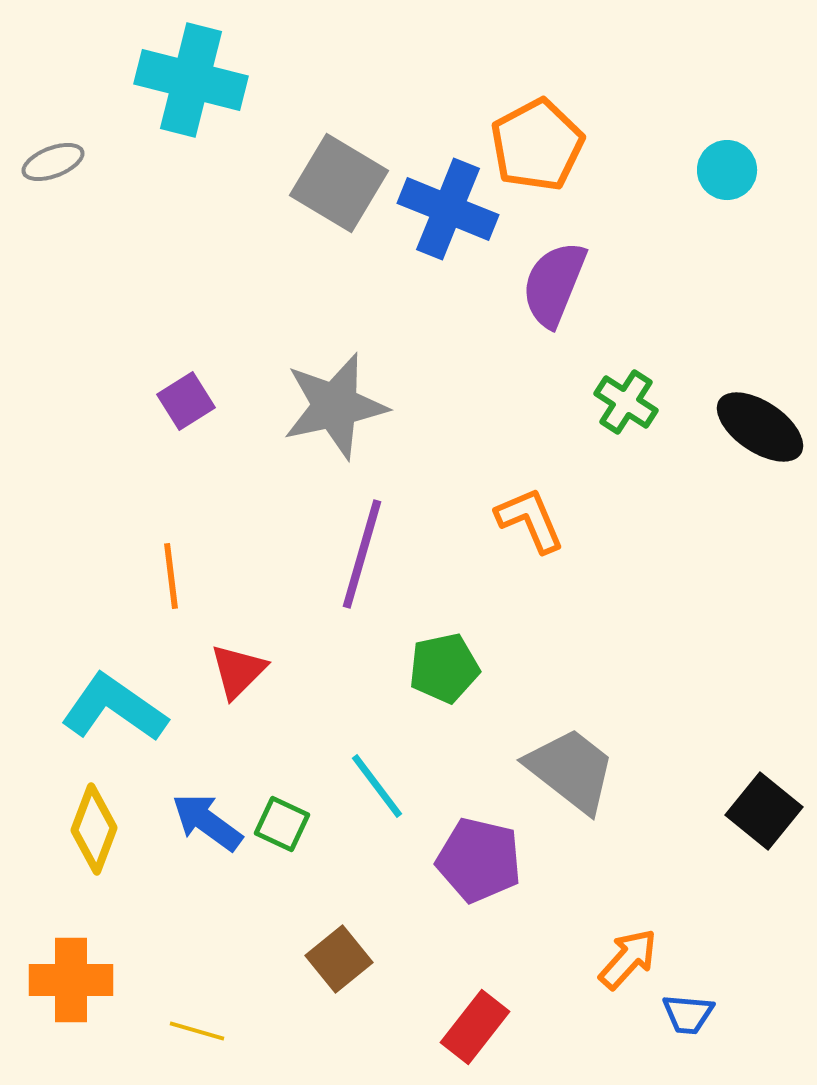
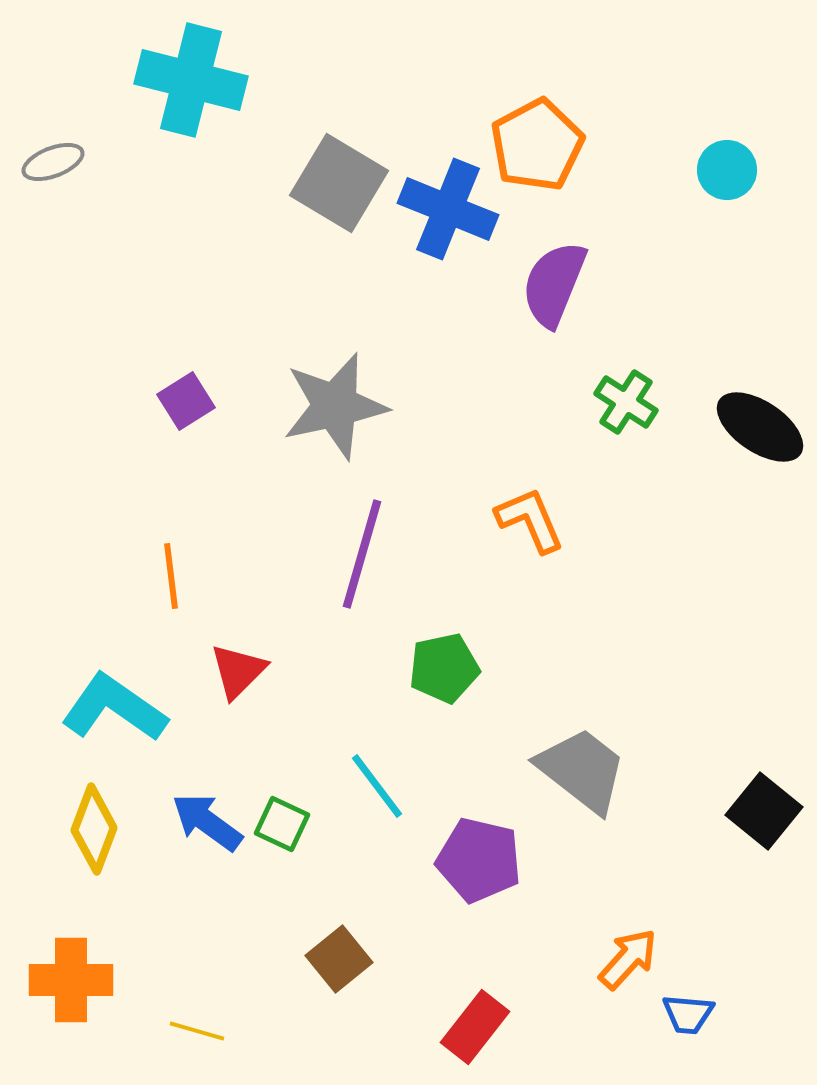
gray trapezoid: moved 11 px right
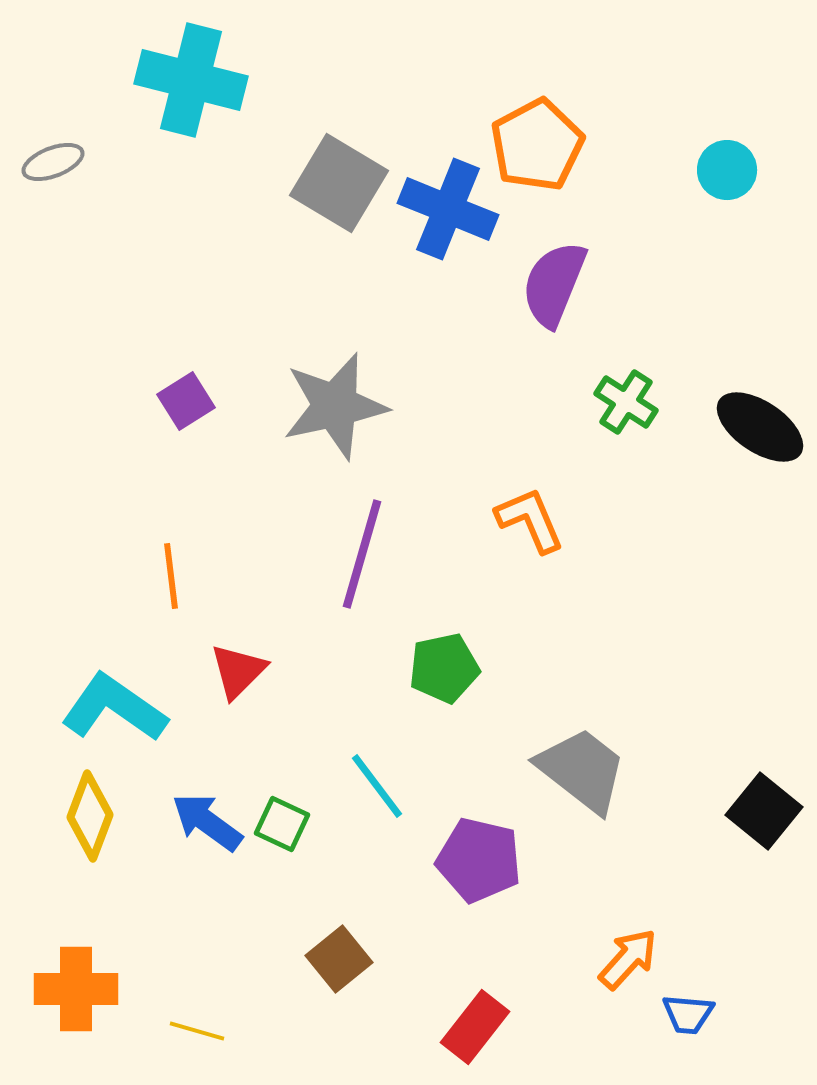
yellow diamond: moved 4 px left, 13 px up
orange cross: moved 5 px right, 9 px down
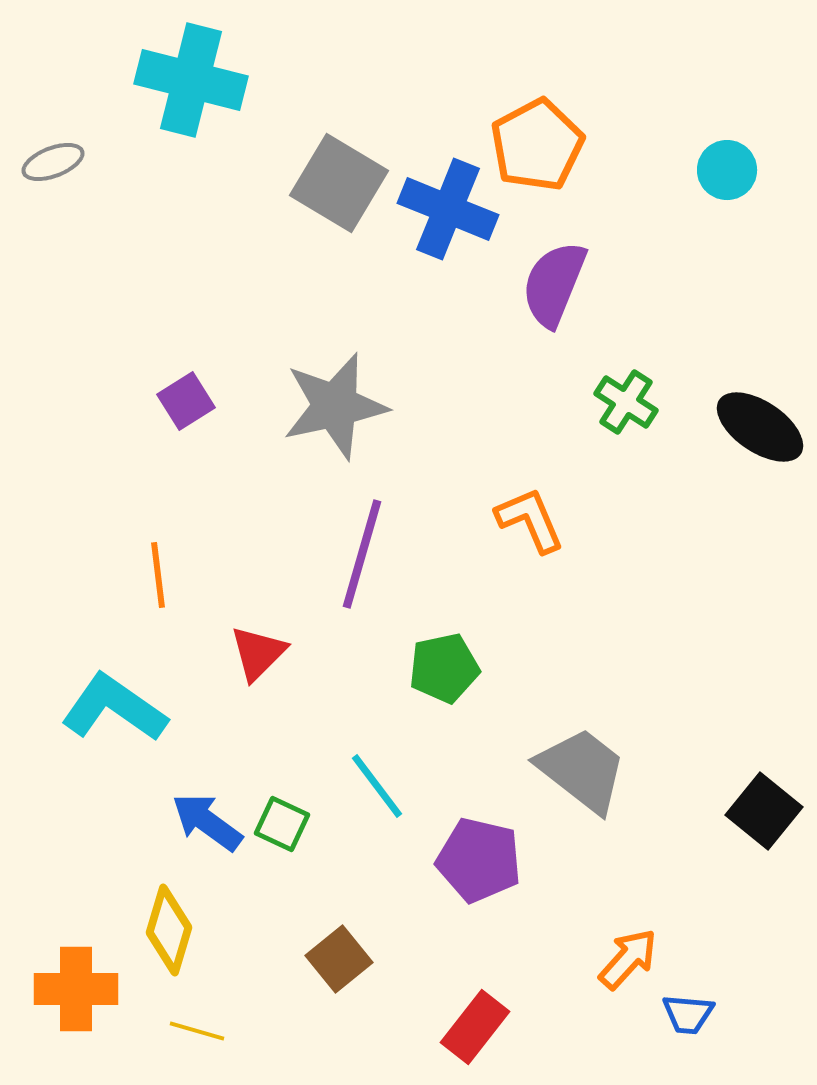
orange line: moved 13 px left, 1 px up
red triangle: moved 20 px right, 18 px up
yellow diamond: moved 79 px right, 114 px down; rotated 4 degrees counterclockwise
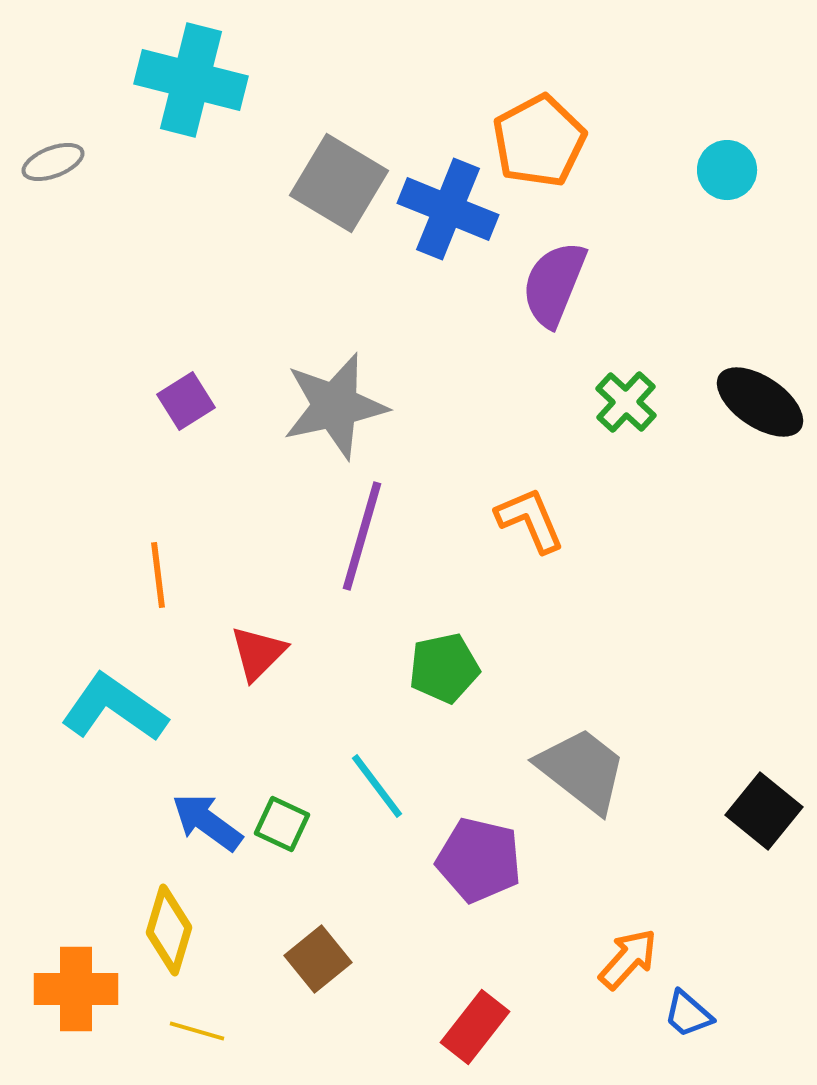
orange pentagon: moved 2 px right, 4 px up
green cross: rotated 10 degrees clockwise
black ellipse: moved 25 px up
purple line: moved 18 px up
brown square: moved 21 px left
blue trapezoid: rotated 36 degrees clockwise
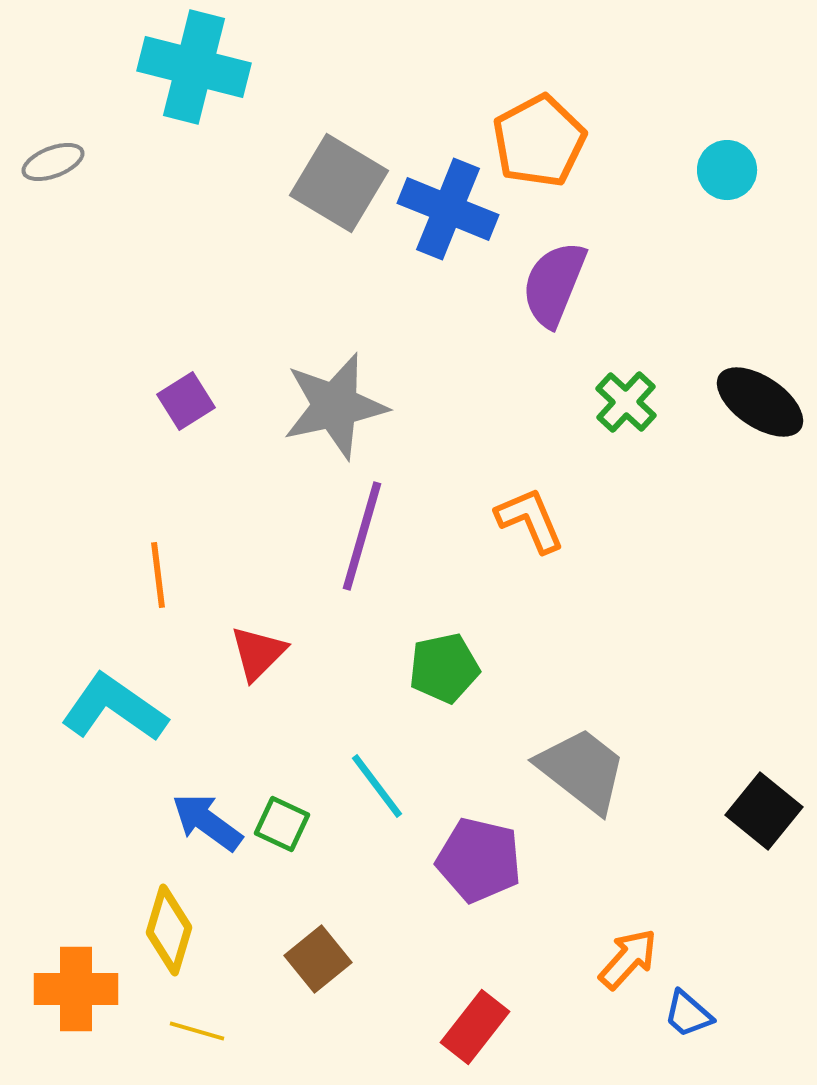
cyan cross: moved 3 px right, 13 px up
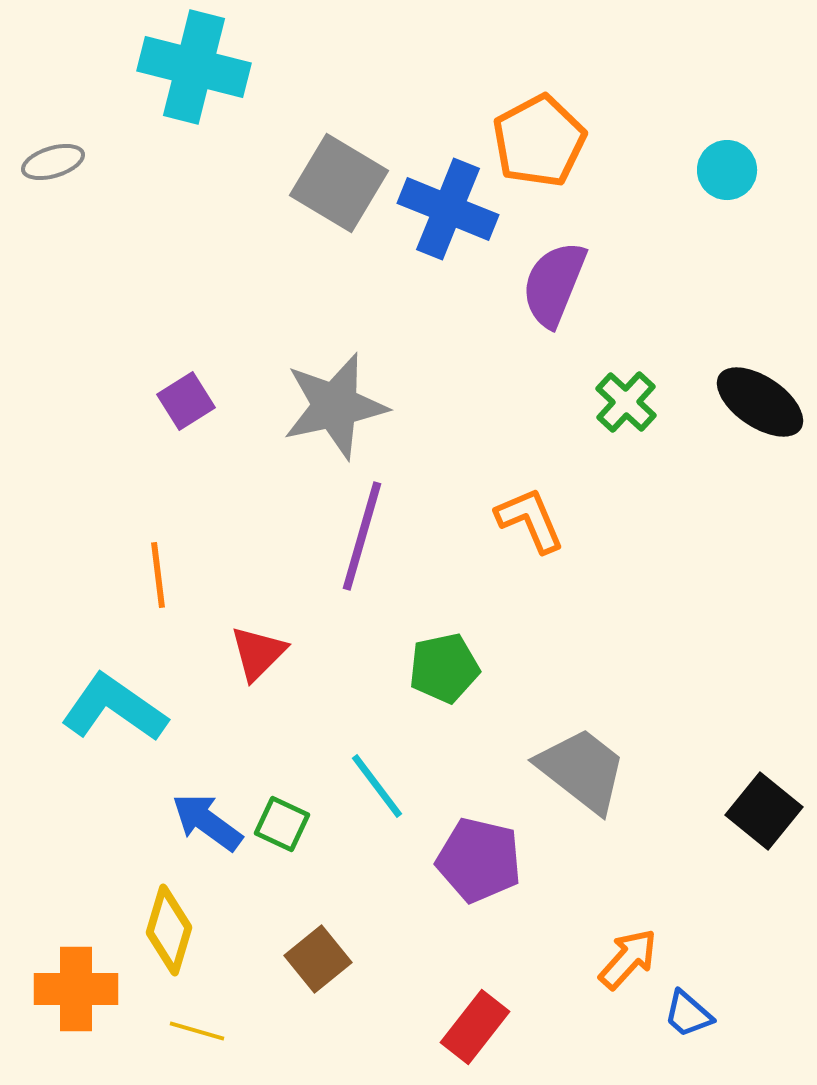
gray ellipse: rotated 4 degrees clockwise
